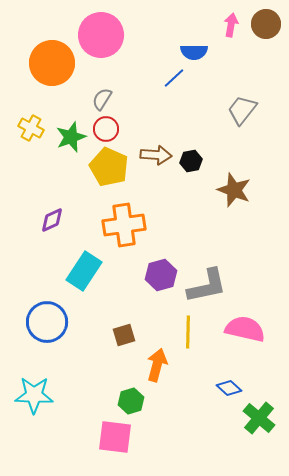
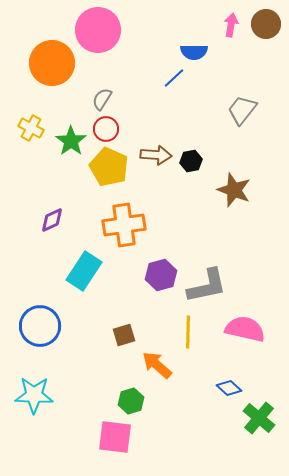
pink circle: moved 3 px left, 5 px up
green star: moved 4 px down; rotated 16 degrees counterclockwise
blue circle: moved 7 px left, 4 px down
orange arrow: rotated 64 degrees counterclockwise
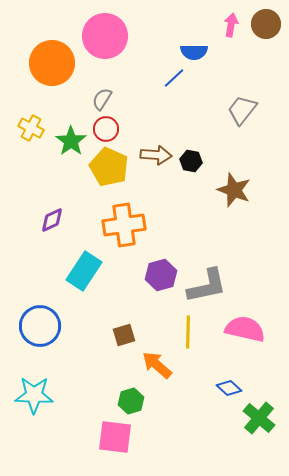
pink circle: moved 7 px right, 6 px down
black hexagon: rotated 20 degrees clockwise
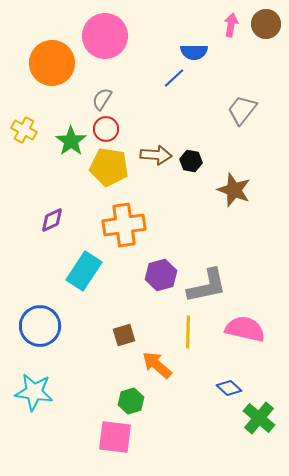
yellow cross: moved 7 px left, 2 px down
yellow pentagon: rotated 15 degrees counterclockwise
cyan star: moved 3 px up; rotated 6 degrees clockwise
